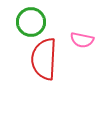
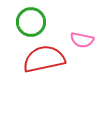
red semicircle: rotated 75 degrees clockwise
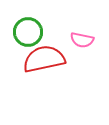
green circle: moved 3 px left, 10 px down
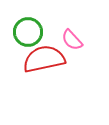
pink semicircle: moved 10 px left; rotated 35 degrees clockwise
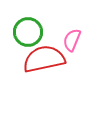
pink semicircle: rotated 65 degrees clockwise
